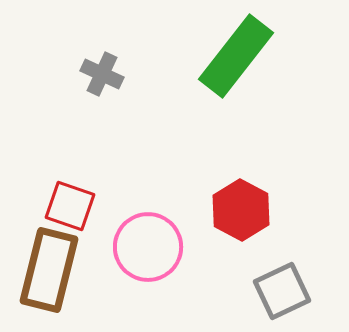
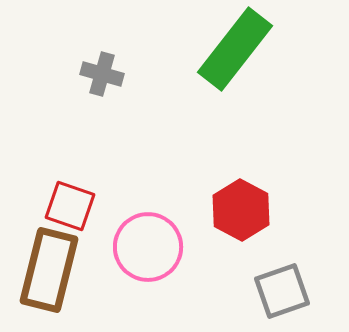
green rectangle: moved 1 px left, 7 px up
gray cross: rotated 9 degrees counterclockwise
gray square: rotated 6 degrees clockwise
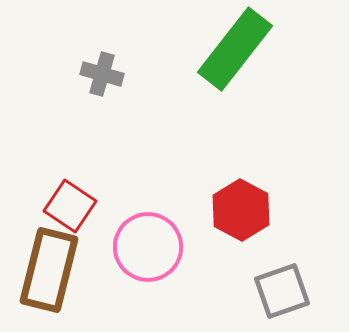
red square: rotated 15 degrees clockwise
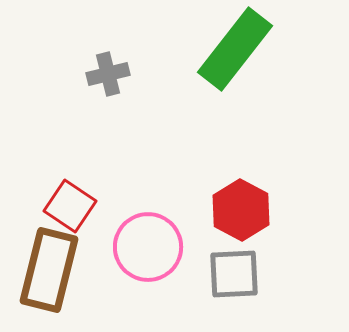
gray cross: moved 6 px right; rotated 30 degrees counterclockwise
gray square: moved 48 px left, 17 px up; rotated 16 degrees clockwise
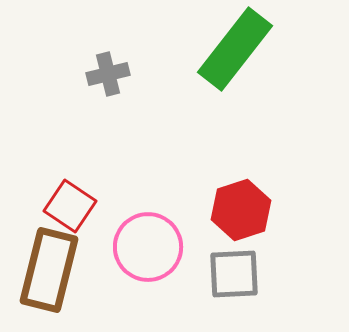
red hexagon: rotated 14 degrees clockwise
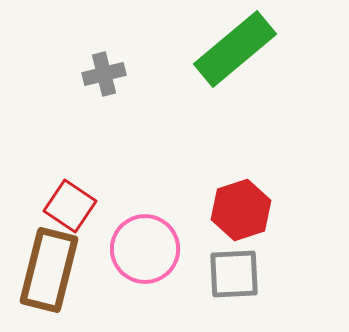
green rectangle: rotated 12 degrees clockwise
gray cross: moved 4 px left
pink circle: moved 3 px left, 2 px down
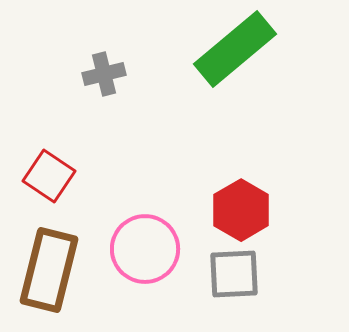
red square: moved 21 px left, 30 px up
red hexagon: rotated 12 degrees counterclockwise
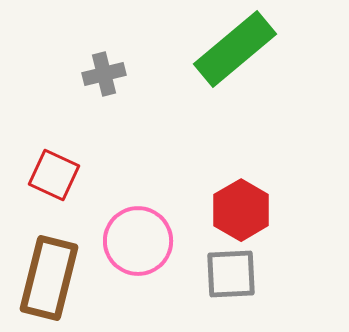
red square: moved 5 px right, 1 px up; rotated 9 degrees counterclockwise
pink circle: moved 7 px left, 8 px up
brown rectangle: moved 8 px down
gray square: moved 3 px left
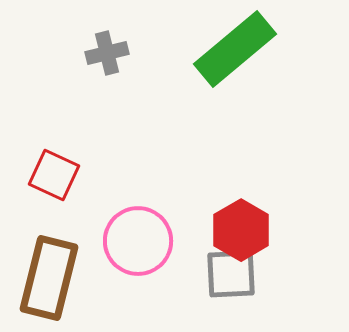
gray cross: moved 3 px right, 21 px up
red hexagon: moved 20 px down
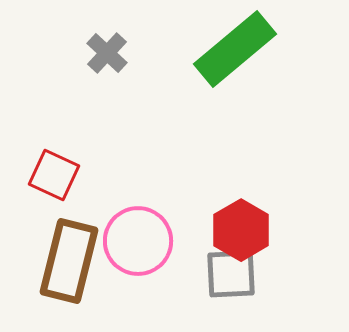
gray cross: rotated 33 degrees counterclockwise
brown rectangle: moved 20 px right, 17 px up
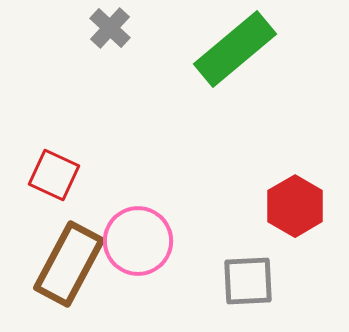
gray cross: moved 3 px right, 25 px up
red hexagon: moved 54 px right, 24 px up
brown rectangle: moved 3 px down; rotated 14 degrees clockwise
gray square: moved 17 px right, 7 px down
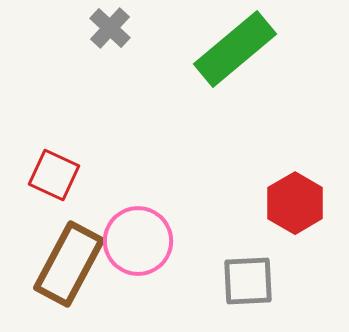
red hexagon: moved 3 px up
